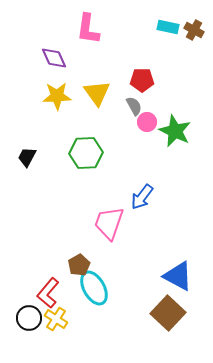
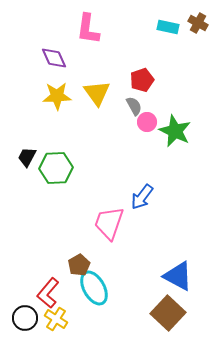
brown cross: moved 4 px right, 7 px up
red pentagon: rotated 20 degrees counterclockwise
green hexagon: moved 30 px left, 15 px down
black circle: moved 4 px left
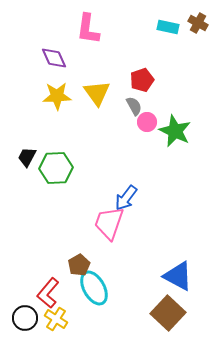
blue arrow: moved 16 px left, 1 px down
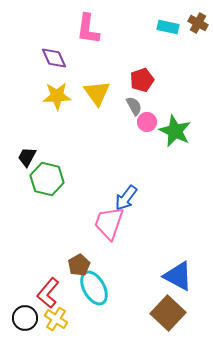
green hexagon: moved 9 px left, 11 px down; rotated 16 degrees clockwise
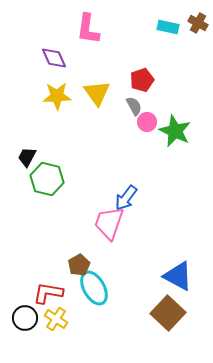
red L-shape: rotated 60 degrees clockwise
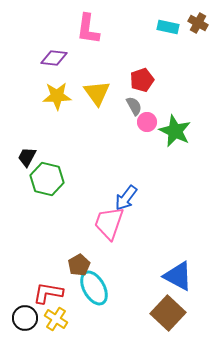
purple diamond: rotated 60 degrees counterclockwise
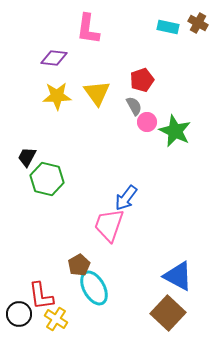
pink trapezoid: moved 2 px down
red L-shape: moved 7 px left, 3 px down; rotated 108 degrees counterclockwise
black circle: moved 6 px left, 4 px up
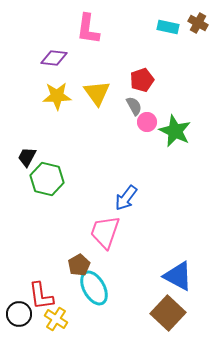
pink trapezoid: moved 4 px left, 7 px down
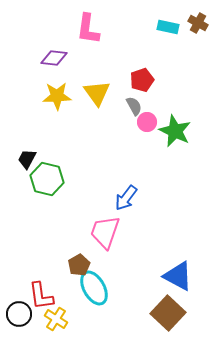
black trapezoid: moved 2 px down
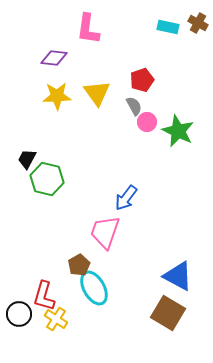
green star: moved 3 px right
red L-shape: moved 3 px right; rotated 24 degrees clockwise
brown square: rotated 12 degrees counterclockwise
